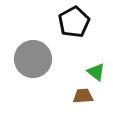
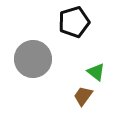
black pentagon: rotated 12 degrees clockwise
brown trapezoid: rotated 50 degrees counterclockwise
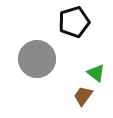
gray circle: moved 4 px right
green triangle: moved 1 px down
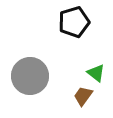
gray circle: moved 7 px left, 17 px down
